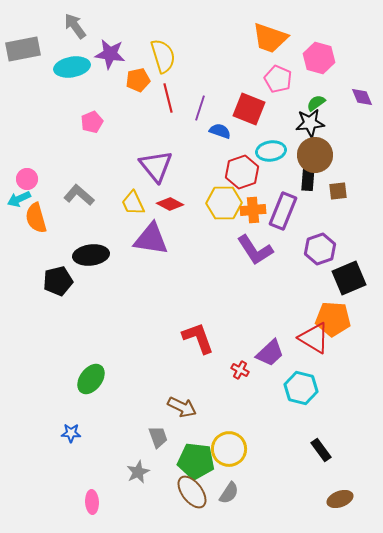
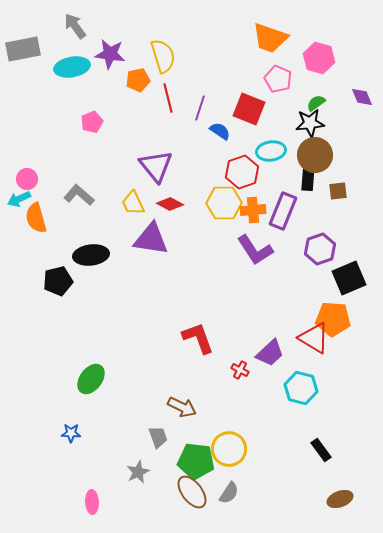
blue semicircle at (220, 131): rotated 15 degrees clockwise
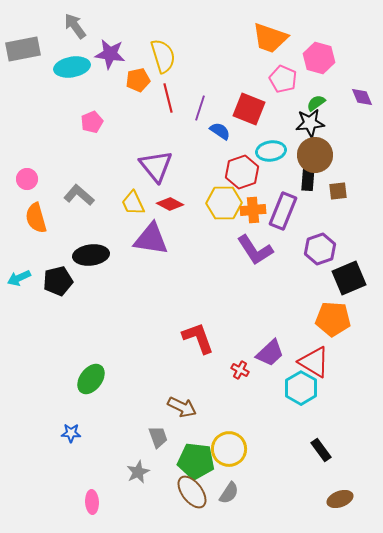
pink pentagon at (278, 79): moved 5 px right
cyan arrow at (19, 199): moved 79 px down
red triangle at (314, 338): moved 24 px down
cyan hexagon at (301, 388): rotated 16 degrees clockwise
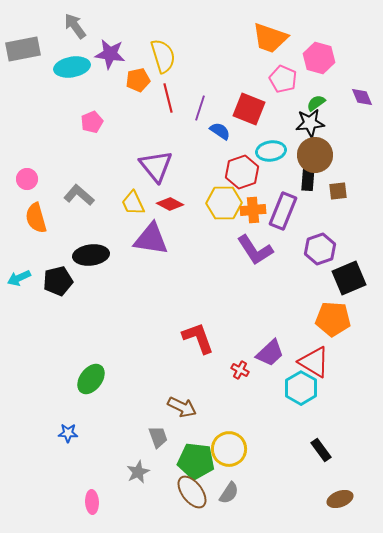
blue star at (71, 433): moved 3 px left
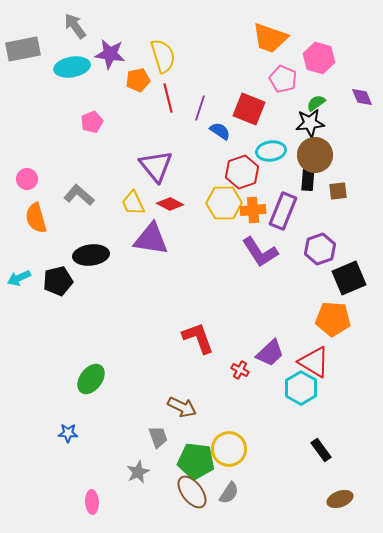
purple L-shape at (255, 250): moved 5 px right, 2 px down
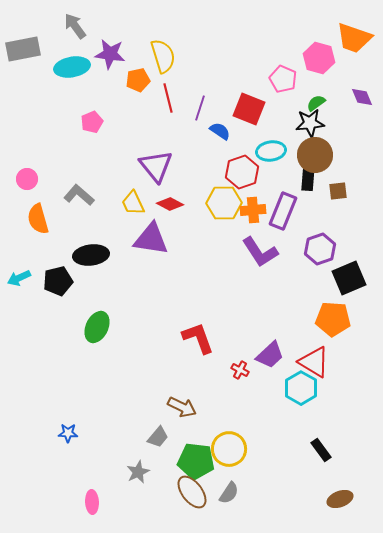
orange trapezoid at (270, 38): moved 84 px right
orange semicircle at (36, 218): moved 2 px right, 1 px down
purple trapezoid at (270, 353): moved 2 px down
green ellipse at (91, 379): moved 6 px right, 52 px up; rotated 12 degrees counterclockwise
gray trapezoid at (158, 437): rotated 60 degrees clockwise
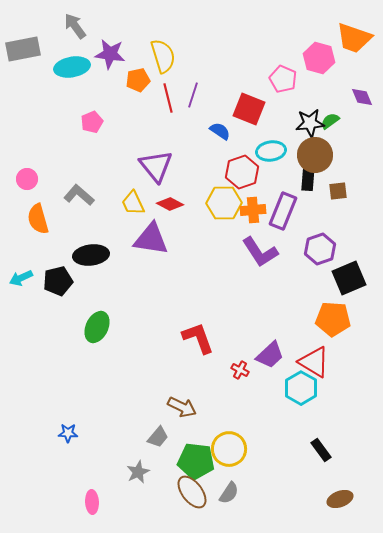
green semicircle at (316, 103): moved 14 px right, 18 px down
purple line at (200, 108): moved 7 px left, 13 px up
cyan arrow at (19, 278): moved 2 px right
